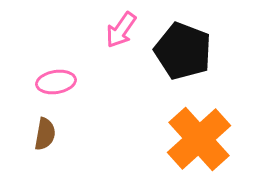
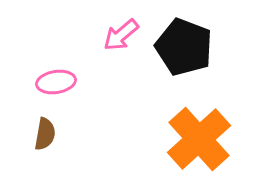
pink arrow: moved 5 px down; rotated 15 degrees clockwise
black pentagon: moved 1 px right, 4 px up
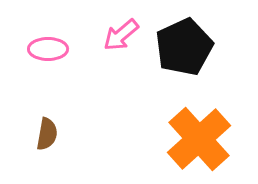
black pentagon: rotated 26 degrees clockwise
pink ellipse: moved 8 px left, 33 px up; rotated 9 degrees clockwise
brown semicircle: moved 2 px right
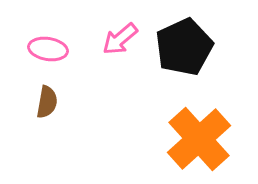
pink arrow: moved 1 px left, 4 px down
pink ellipse: rotated 9 degrees clockwise
brown semicircle: moved 32 px up
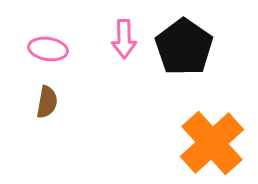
pink arrow: moved 4 px right; rotated 51 degrees counterclockwise
black pentagon: rotated 12 degrees counterclockwise
orange cross: moved 13 px right, 4 px down
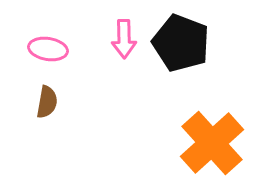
black pentagon: moved 3 px left, 4 px up; rotated 14 degrees counterclockwise
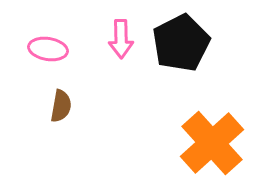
pink arrow: moved 3 px left
black pentagon: rotated 24 degrees clockwise
brown semicircle: moved 14 px right, 4 px down
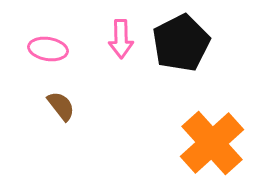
brown semicircle: rotated 48 degrees counterclockwise
